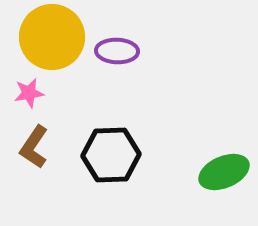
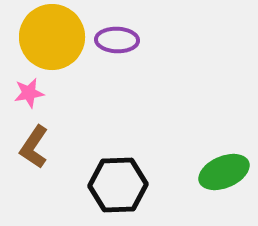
purple ellipse: moved 11 px up
black hexagon: moved 7 px right, 30 px down
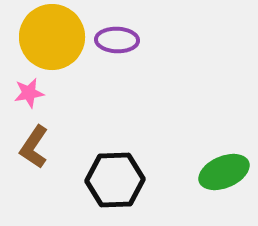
black hexagon: moved 3 px left, 5 px up
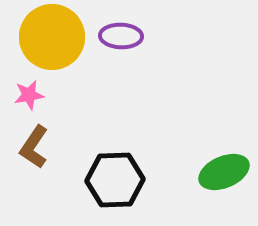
purple ellipse: moved 4 px right, 4 px up
pink star: moved 2 px down
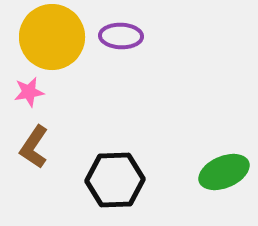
pink star: moved 3 px up
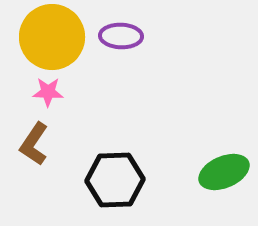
pink star: moved 19 px right; rotated 12 degrees clockwise
brown L-shape: moved 3 px up
